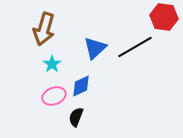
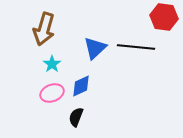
black line: moved 1 px right; rotated 36 degrees clockwise
pink ellipse: moved 2 px left, 3 px up
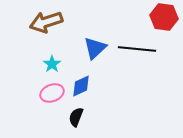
brown arrow: moved 2 px right, 7 px up; rotated 56 degrees clockwise
black line: moved 1 px right, 2 px down
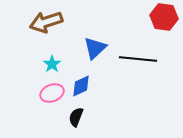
black line: moved 1 px right, 10 px down
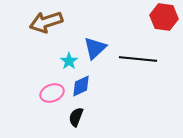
cyan star: moved 17 px right, 3 px up
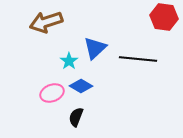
blue diamond: rotated 55 degrees clockwise
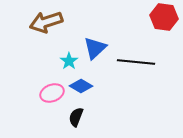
black line: moved 2 px left, 3 px down
